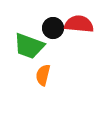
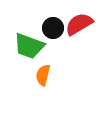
red semicircle: rotated 36 degrees counterclockwise
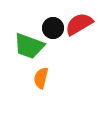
orange semicircle: moved 2 px left, 3 px down
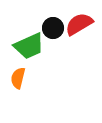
green trapezoid: rotated 44 degrees counterclockwise
orange semicircle: moved 23 px left
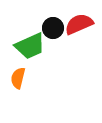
red semicircle: rotated 8 degrees clockwise
green trapezoid: moved 1 px right
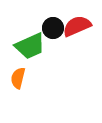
red semicircle: moved 2 px left, 2 px down
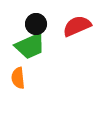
black circle: moved 17 px left, 4 px up
orange semicircle: rotated 20 degrees counterclockwise
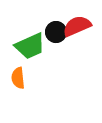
black circle: moved 20 px right, 8 px down
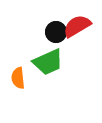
red semicircle: rotated 8 degrees counterclockwise
green trapezoid: moved 18 px right, 16 px down
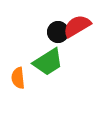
black circle: moved 2 px right
green trapezoid: rotated 8 degrees counterclockwise
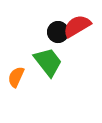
green trapezoid: rotated 96 degrees counterclockwise
orange semicircle: moved 2 px left, 1 px up; rotated 30 degrees clockwise
